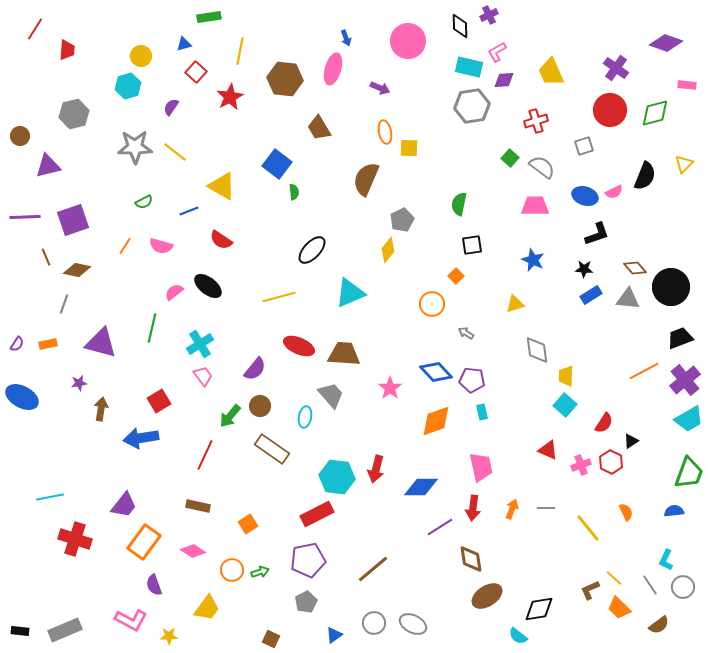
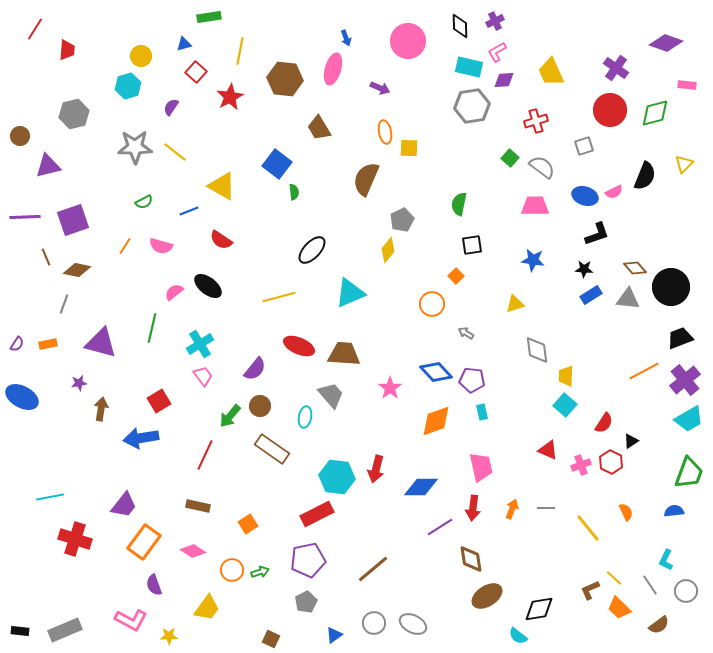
purple cross at (489, 15): moved 6 px right, 6 px down
blue star at (533, 260): rotated 15 degrees counterclockwise
gray circle at (683, 587): moved 3 px right, 4 px down
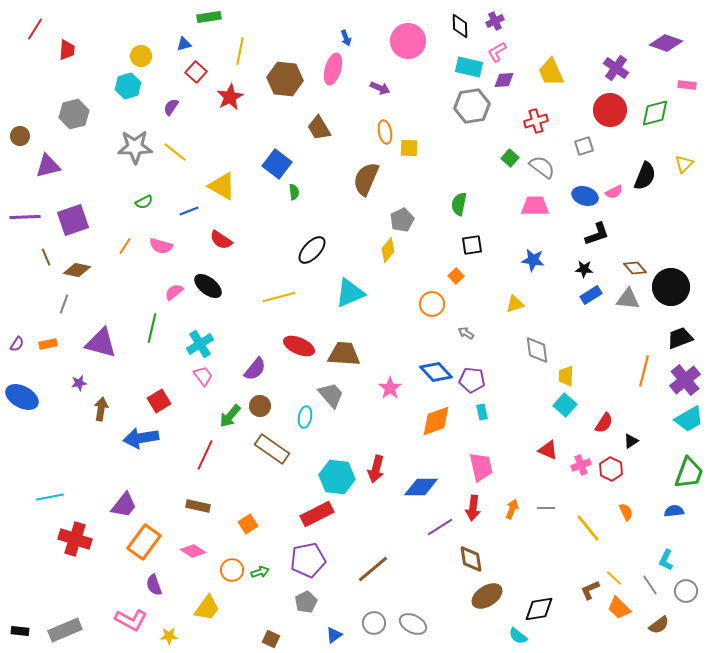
orange line at (644, 371): rotated 48 degrees counterclockwise
red hexagon at (611, 462): moved 7 px down
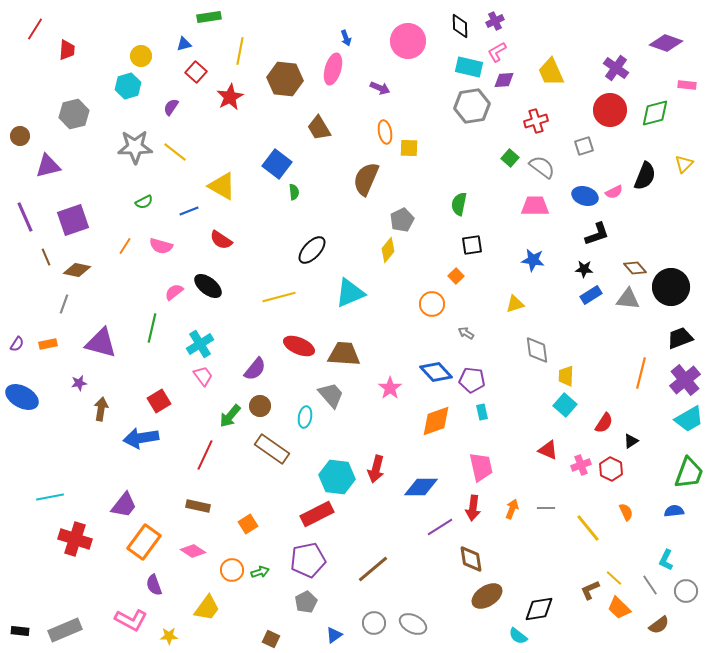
purple line at (25, 217): rotated 68 degrees clockwise
orange line at (644, 371): moved 3 px left, 2 px down
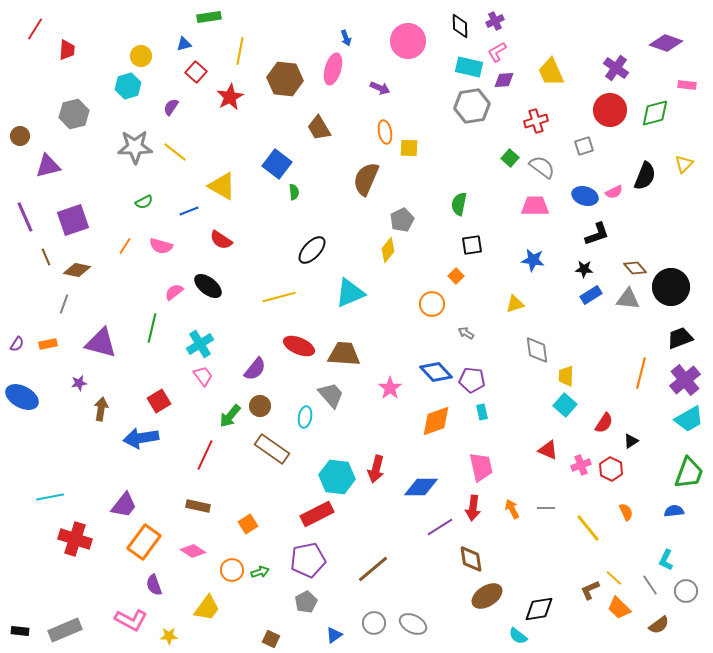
orange arrow at (512, 509): rotated 48 degrees counterclockwise
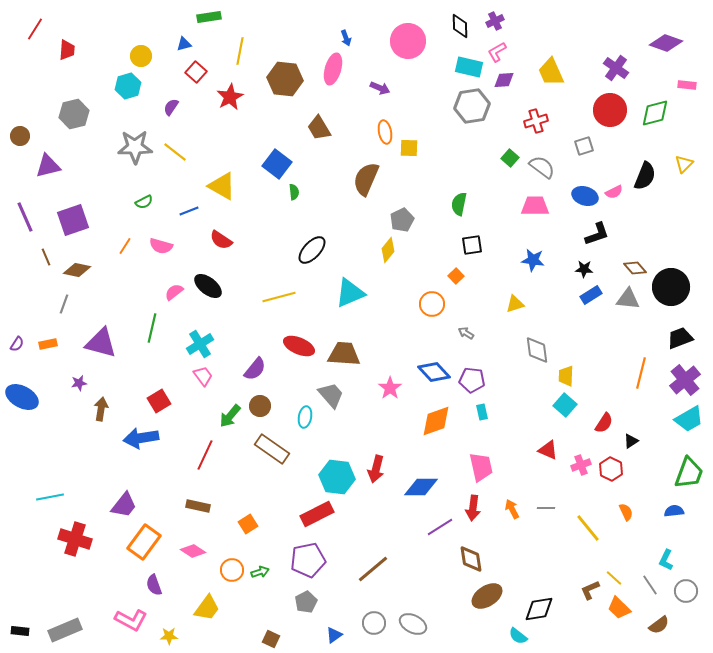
blue diamond at (436, 372): moved 2 px left
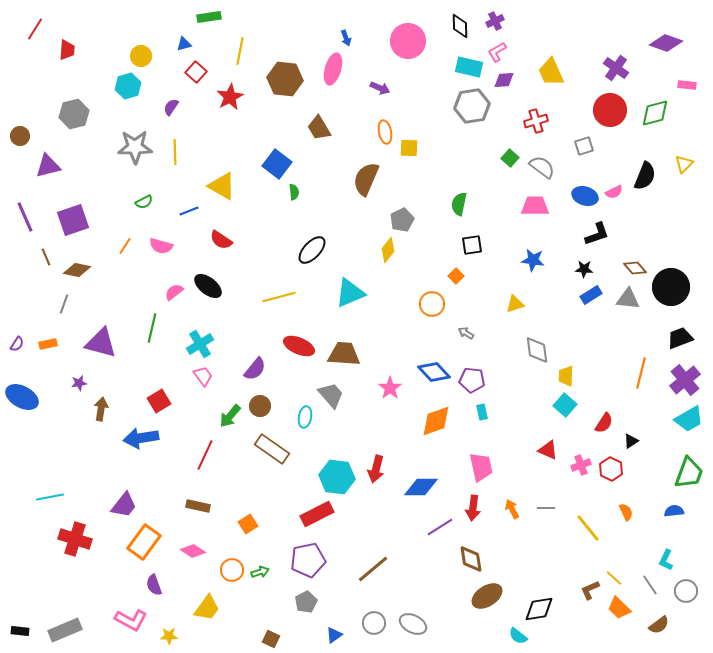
yellow line at (175, 152): rotated 50 degrees clockwise
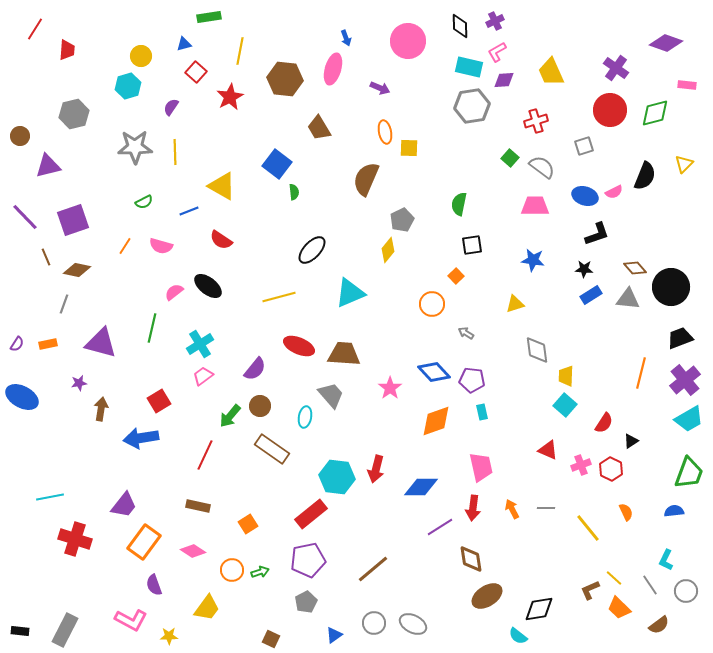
purple line at (25, 217): rotated 20 degrees counterclockwise
pink trapezoid at (203, 376): rotated 90 degrees counterclockwise
red rectangle at (317, 514): moved 6 px left; rotated 12 degrees counterclockwise
gray rectangle at (65, 630): rotated 40 degrees counterclockwise
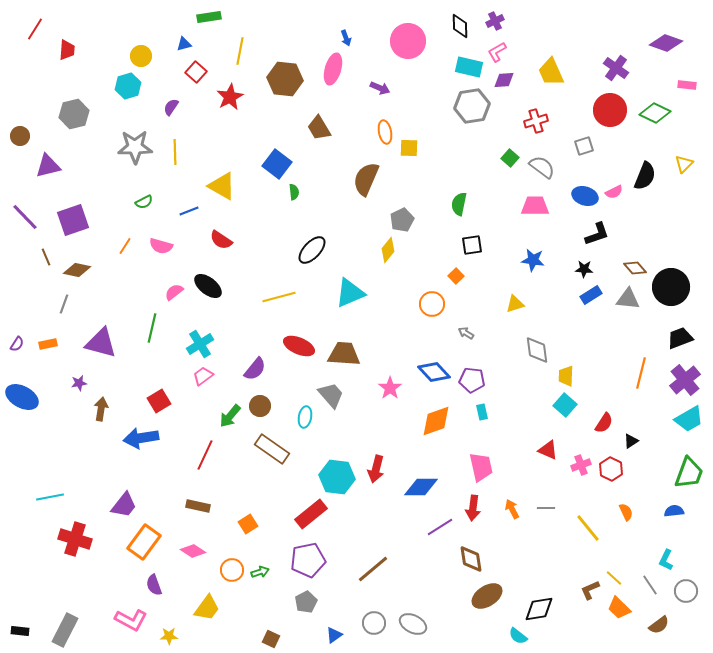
green diamond at (655, 113): rotated 40 degrees clockwise
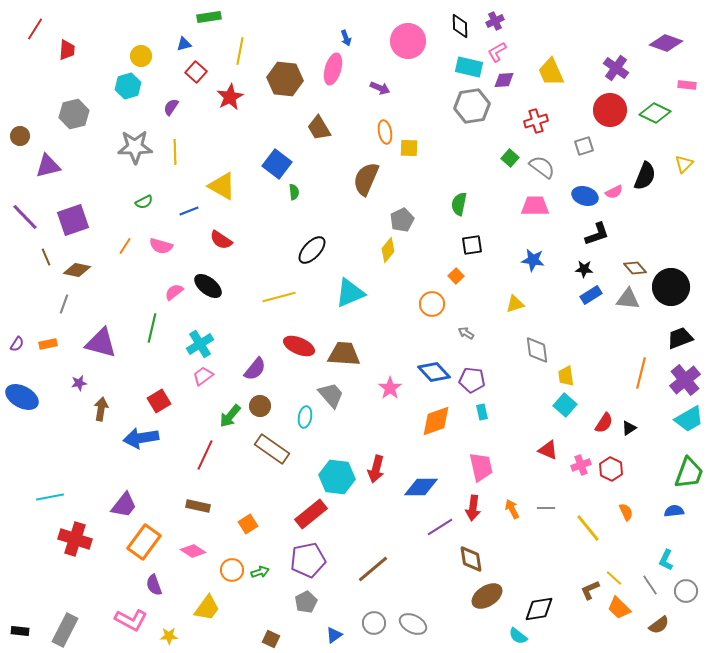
yellow trapezoid at (566, 376): rotated 10 degrees counterclockwise
black triangle at (631, 441): moved 2 px left, 13 px up
